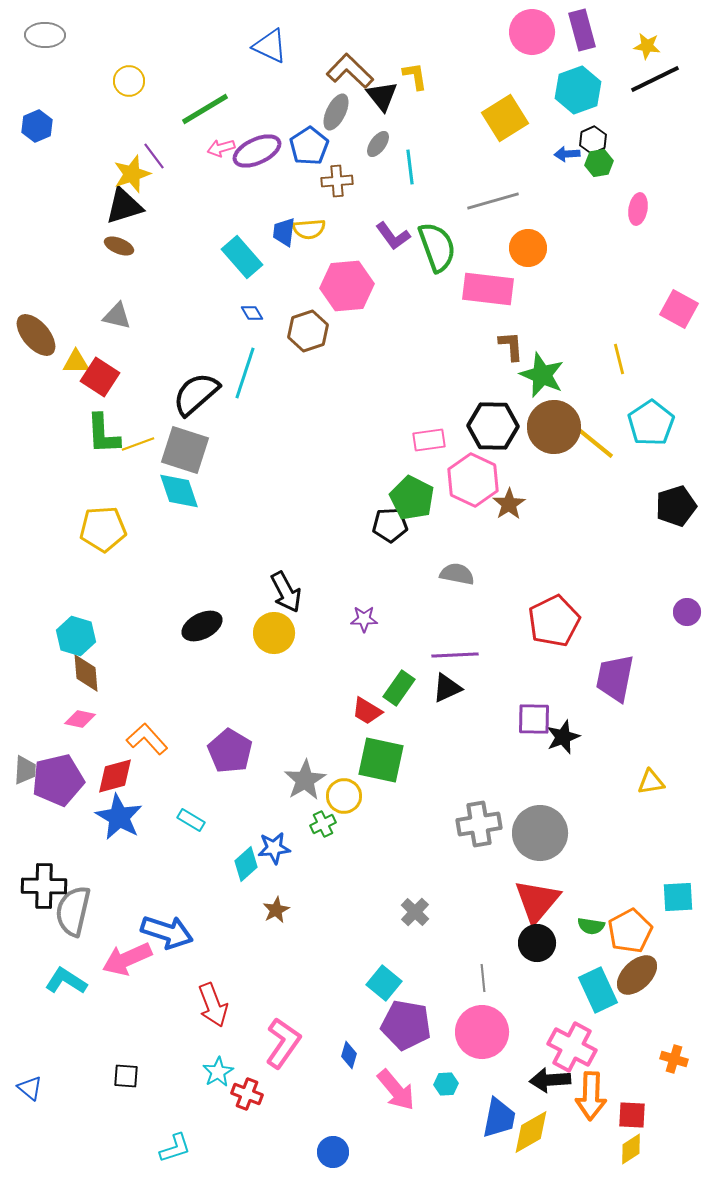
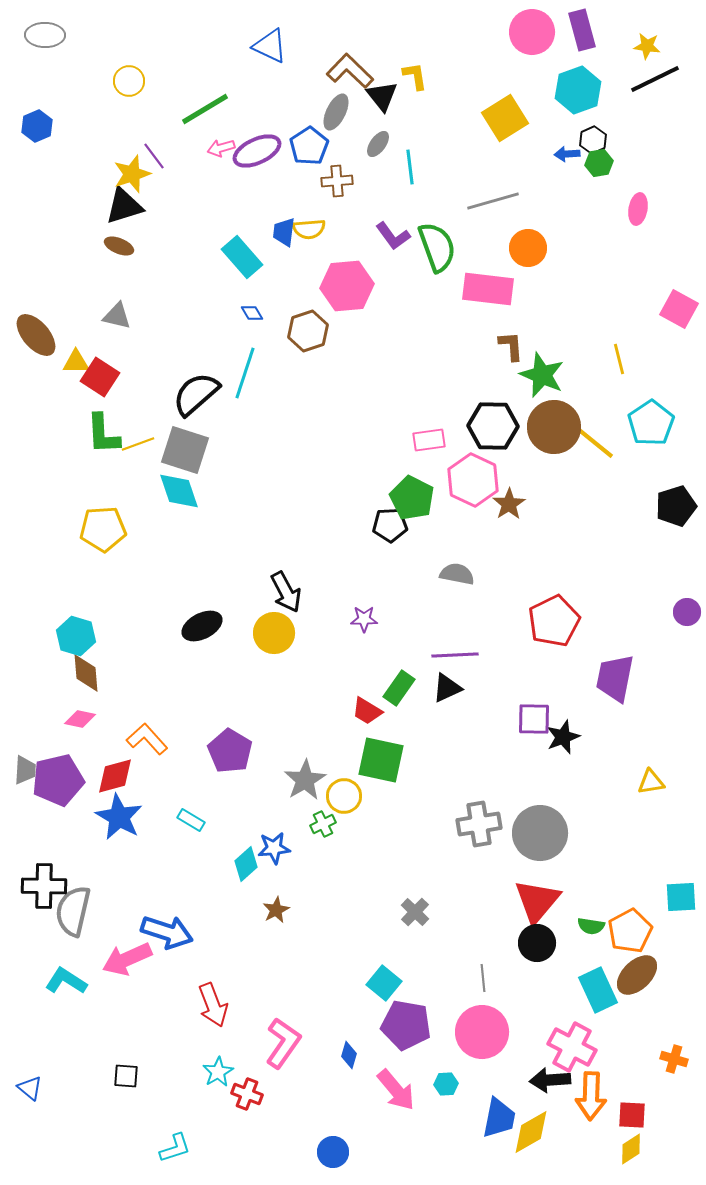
cyan square at (678, 897): moved 3 px right
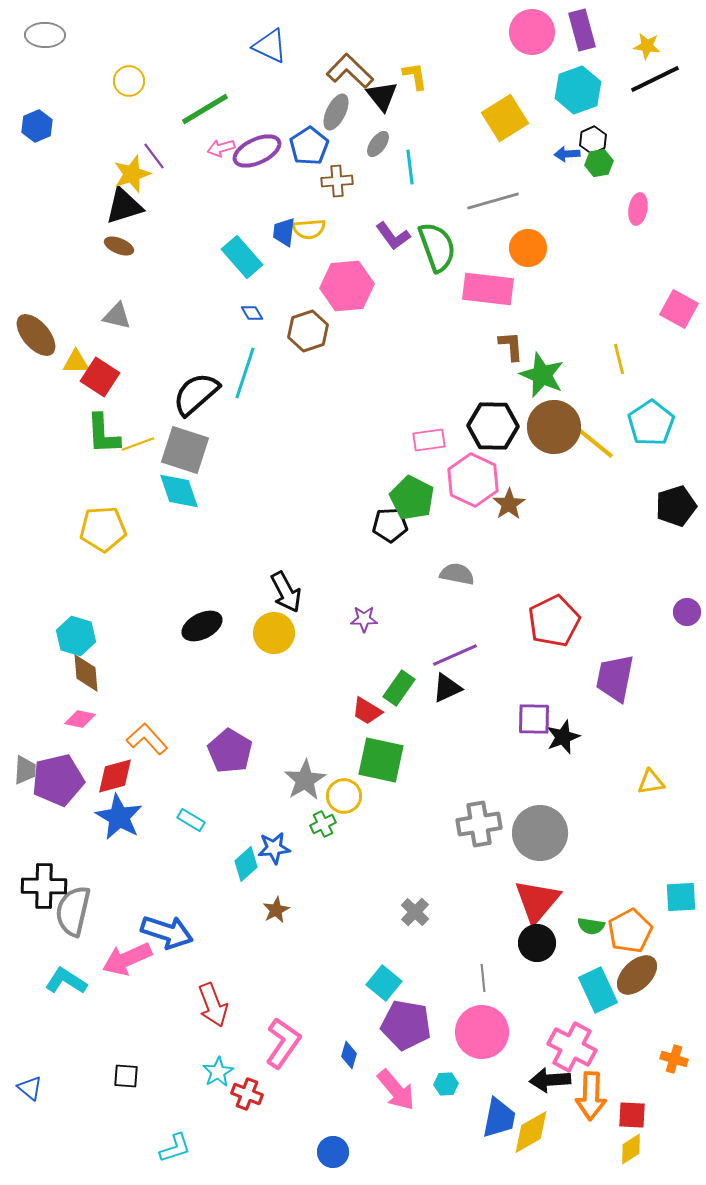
purple line at (455, 655): rotated 21 degrees counterclockwise
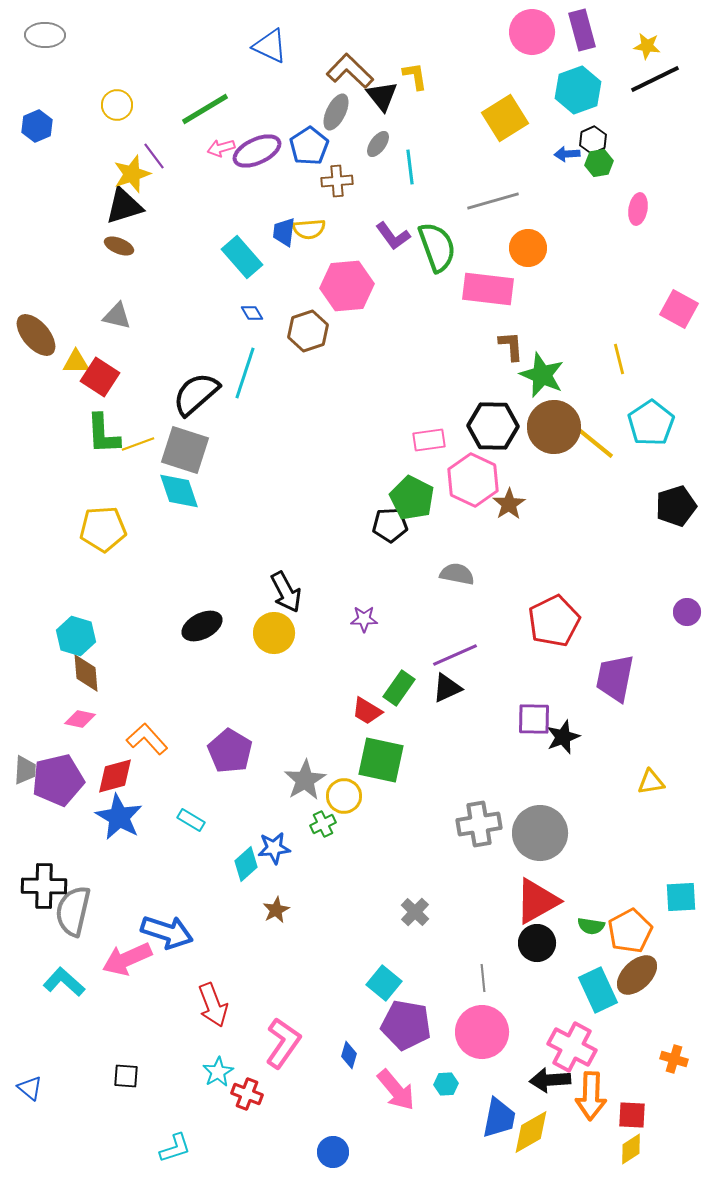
yellow circle at (129, 81): moved 12 px left, 24 px down
red triangle at (537, 901): rotated 21 degrees clockwise
cyan L-shape at (66, 981): moved 2 px left, 1 px down; rotated 9 degrees clockwise
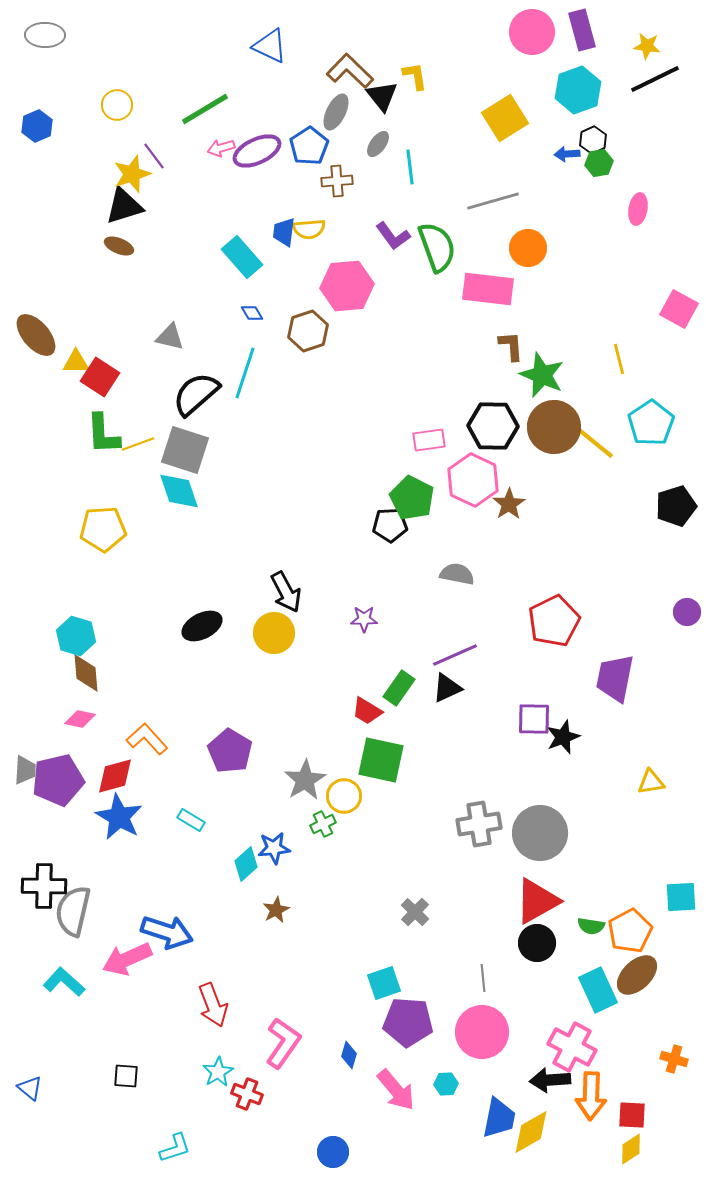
gray triangle at (117, 316): moved 53 px right, 21 px down
cyan square at (384, 983): rotated 32 degrees clockwise
purple pentagon at (406, 1025): moved 2 px right, 3 px up; rotated 6 degrees counterclockwise
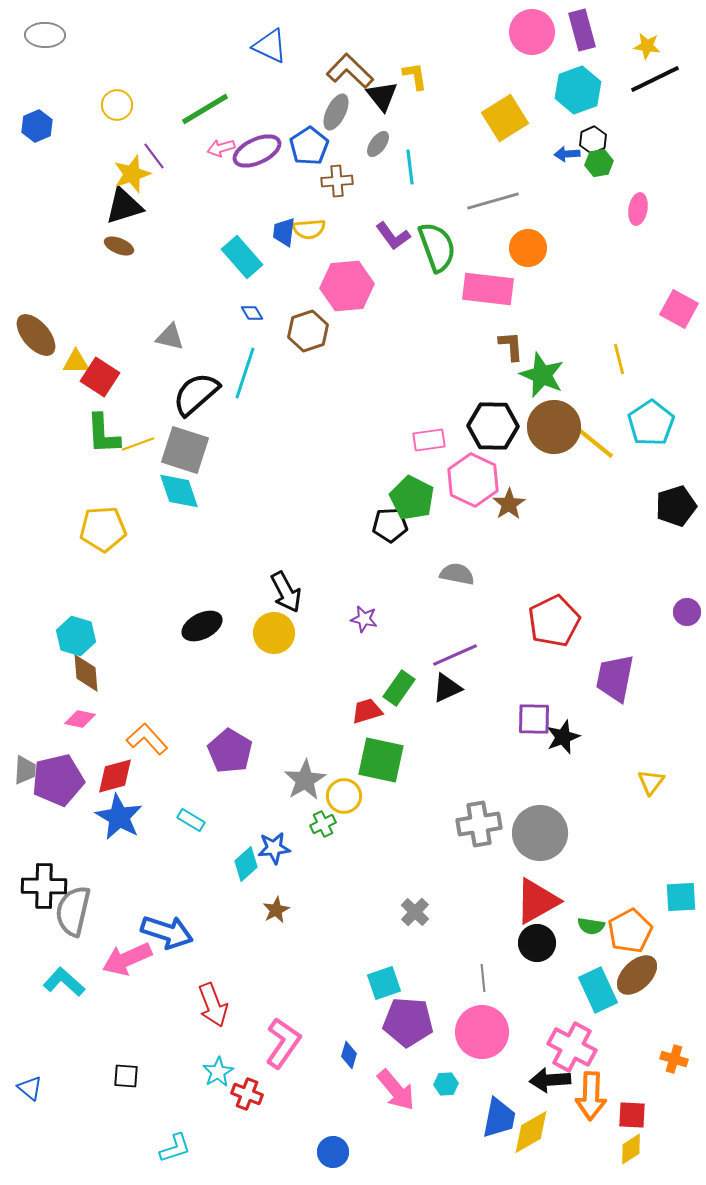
purple star at (364, 619): rotated 12 degrees clockwise
red trapezoid at (367, 711): rotated 132 degrees clockwise
yellow triangle at (651, 782): rotated 44 degrees counterclockwise
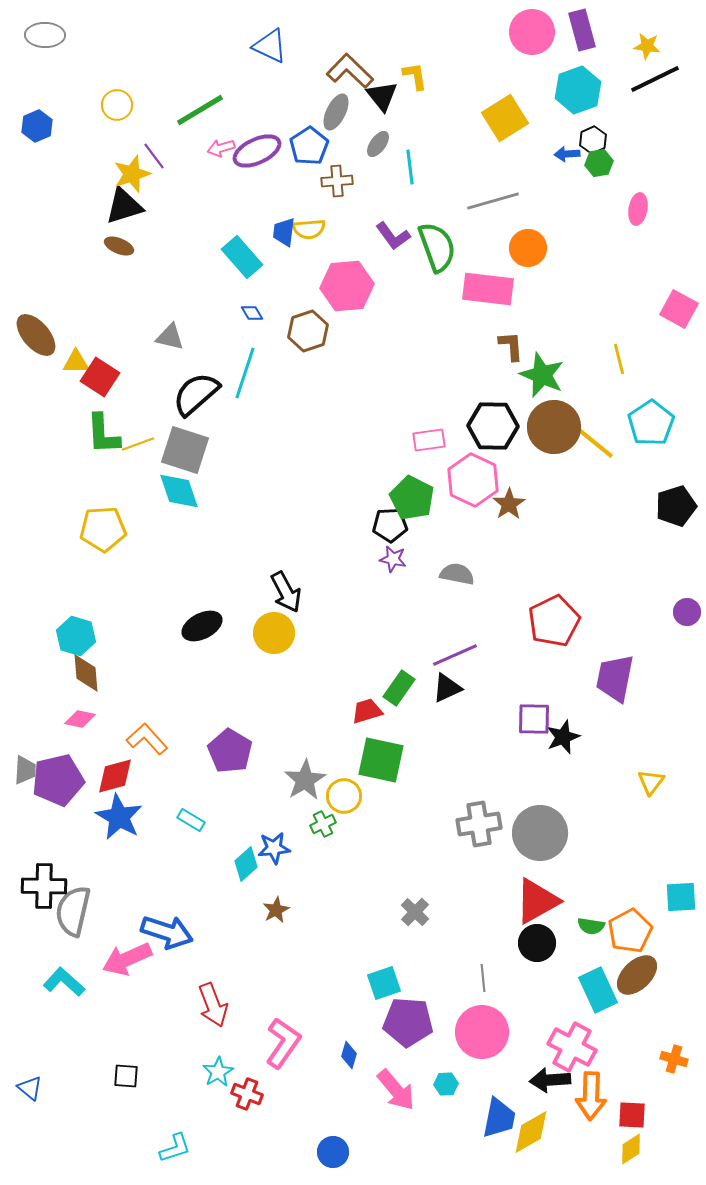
green line at (205, 109): moved 5 px left, 1 px down
purple star at (364, 619): moved 29 px right, 60 px up
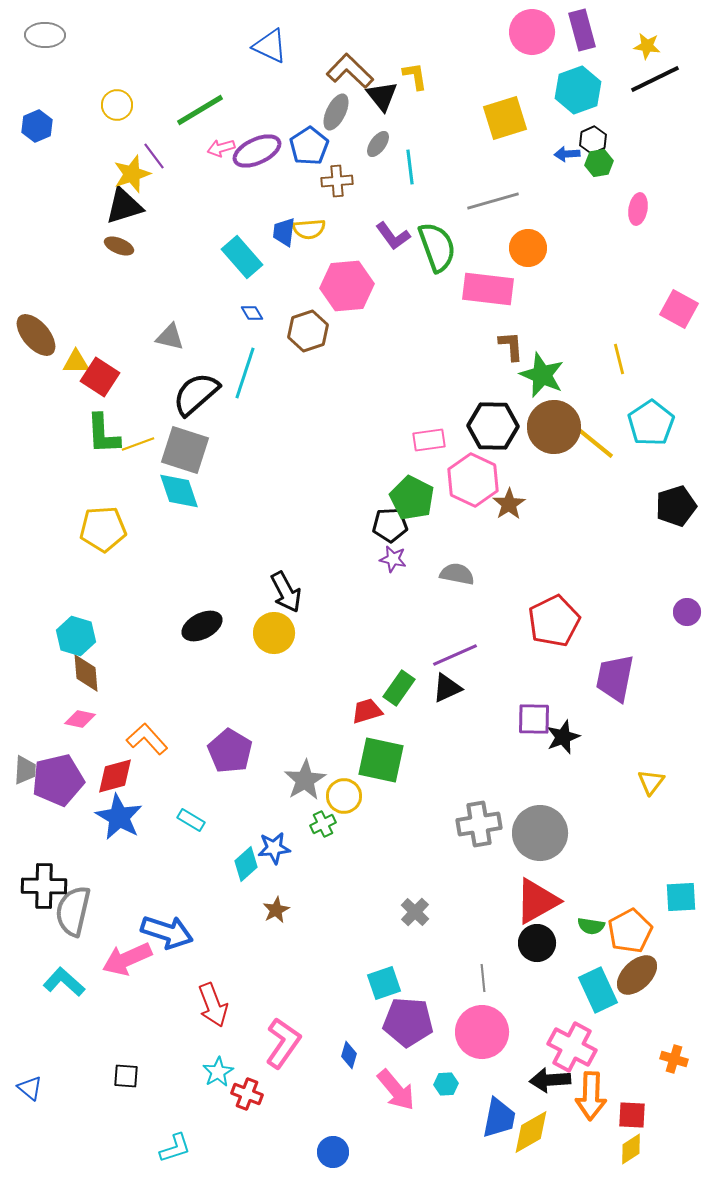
yellow square at (505, 118): rotated 15 degrees clockwise
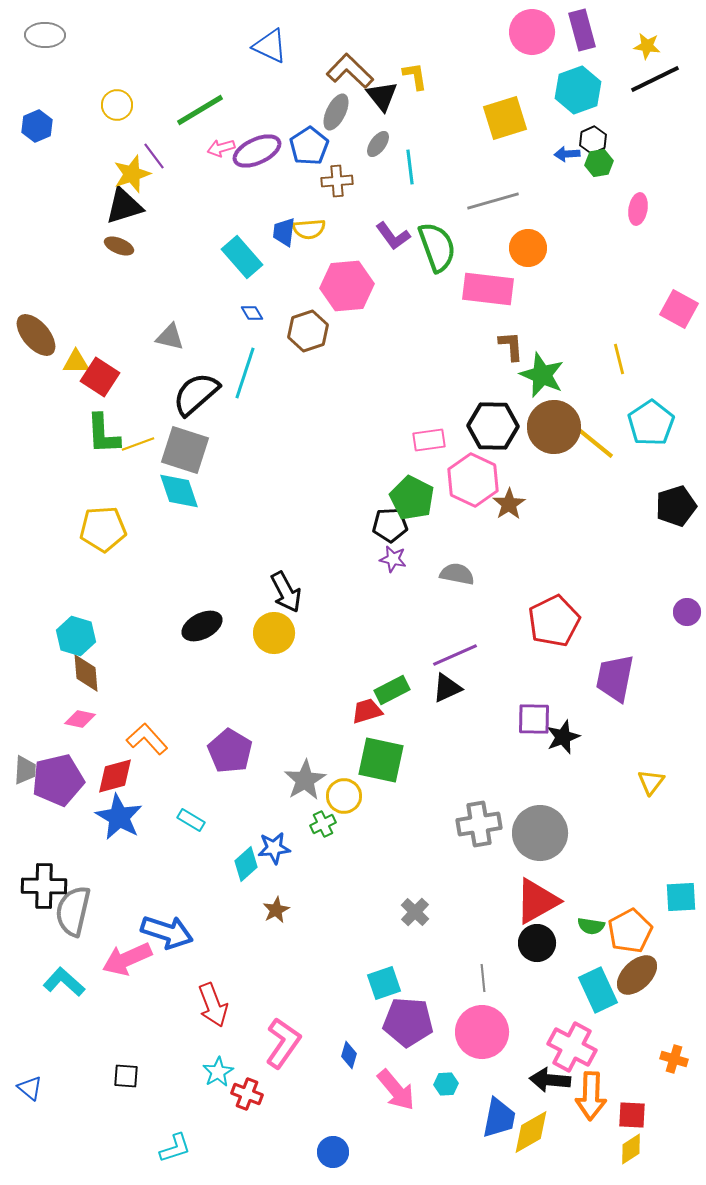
green rectangle at (399, 688): moved 7 px left, 2 px down; rotated 28 degrees clockwise
black arrow at (550, 1080): rotated 9 degrees clockwise
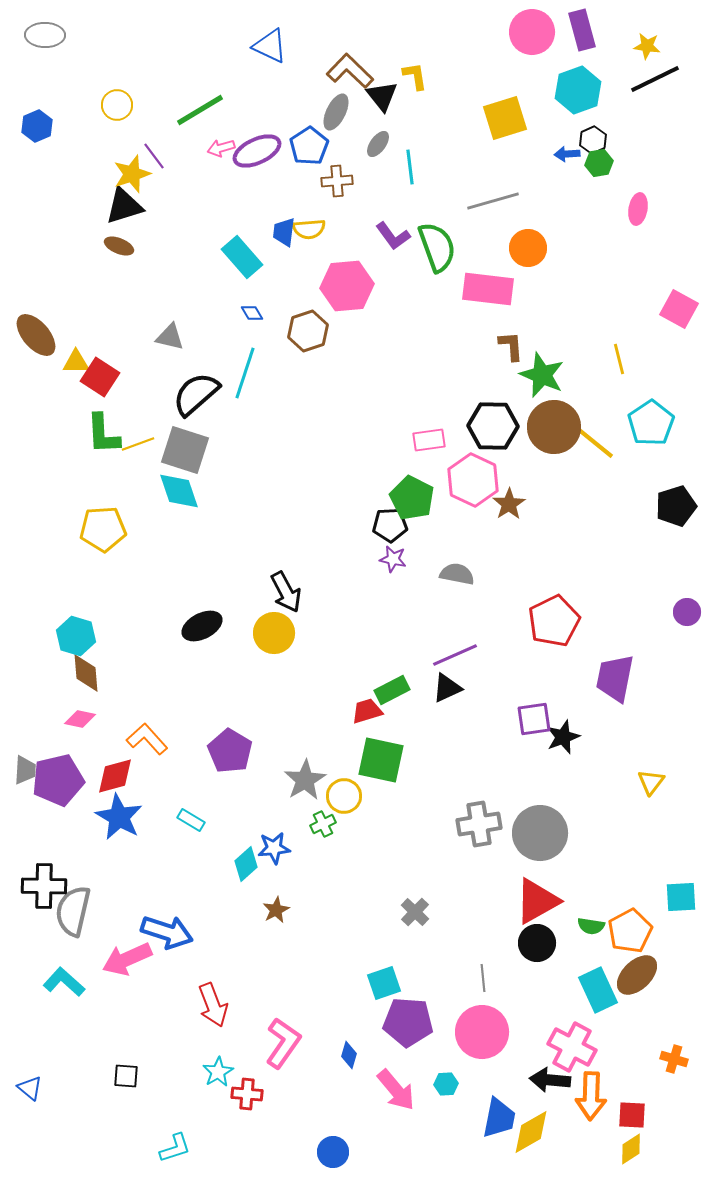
purple square at (534, 719): rotated 9 degrees counterclockwise
red cross at (247, 1094): rotated 16 degrees counterclockwise
